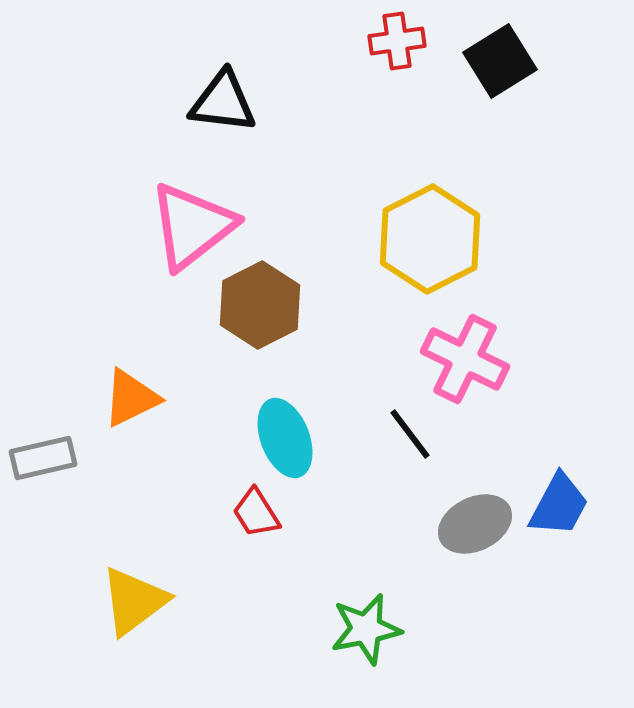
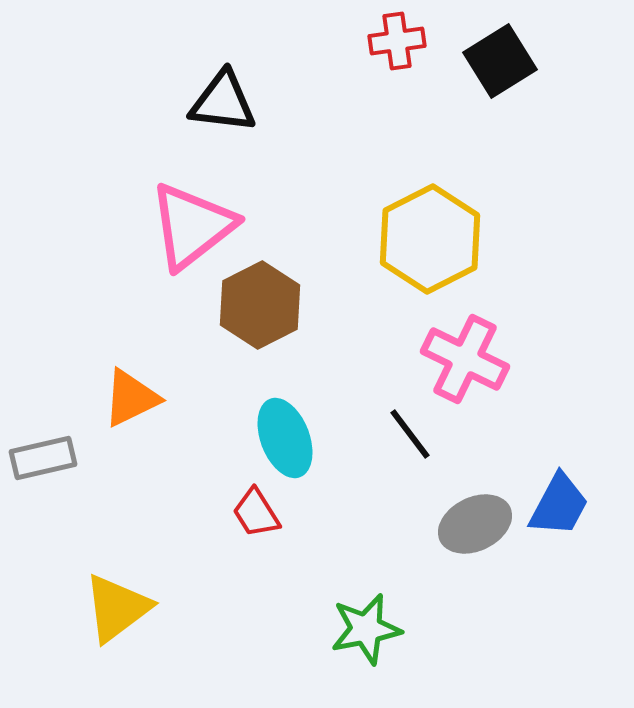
yellow triangle: moved 17 px left, 7 px down
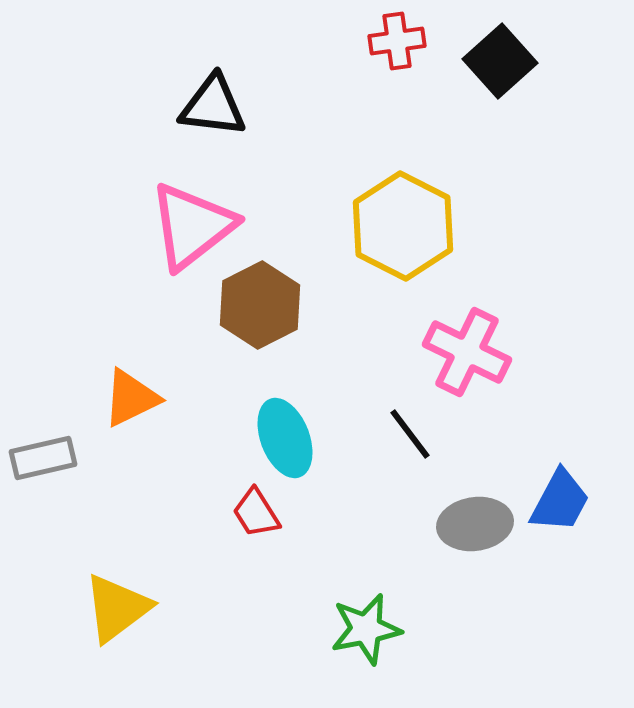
black square: rotated 10 degrees counterclockwise
black triangle: moved 10 px left, 4 px down
yellow hexagon: moved 27 px left, 13 px up; rotated 6 degrees counterclockwise
pink cross: moved 2 px right, 7 px up
blue trapezoid: moved 1 px right, 4 px up
gray ellipse: rotated 18 degrees clockwise
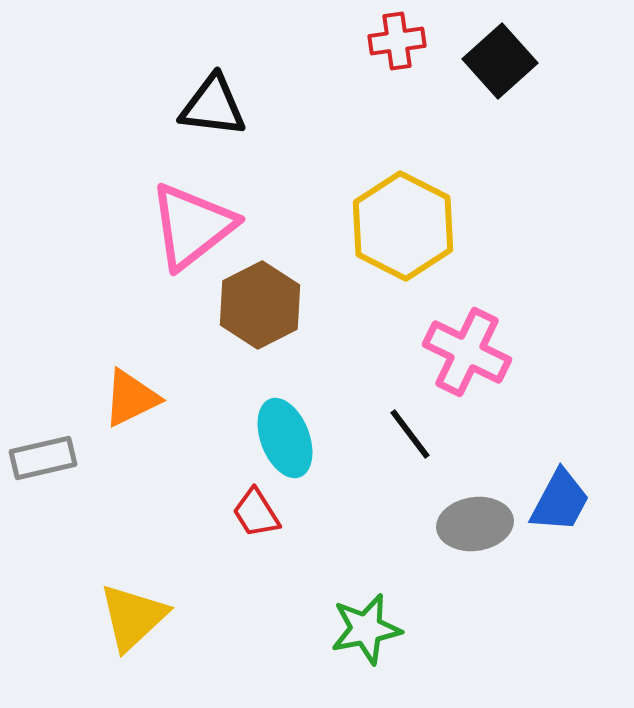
yellow triangle: moved 16 px right, 9 px down; rotated 6 degrees counterclockwise
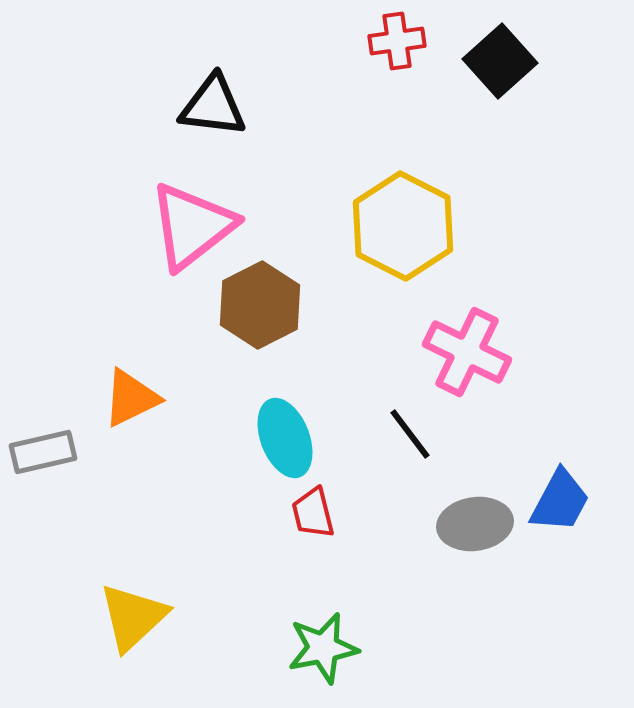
gray rectangle: moved 6 px up
red trapezoid: moved 57 px right; rotated 18 degrees clockwise
green star: moved 43 px left, 19 px down
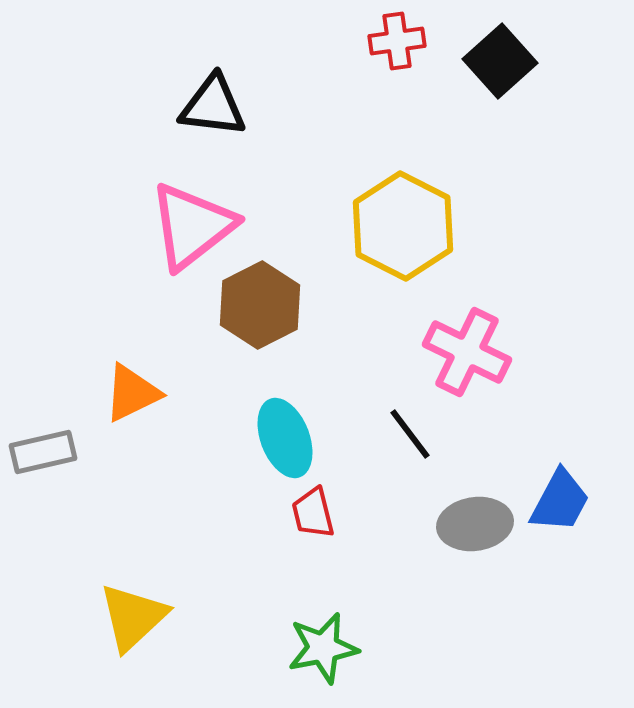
orange triangle: moved 1 px right, 5 px up
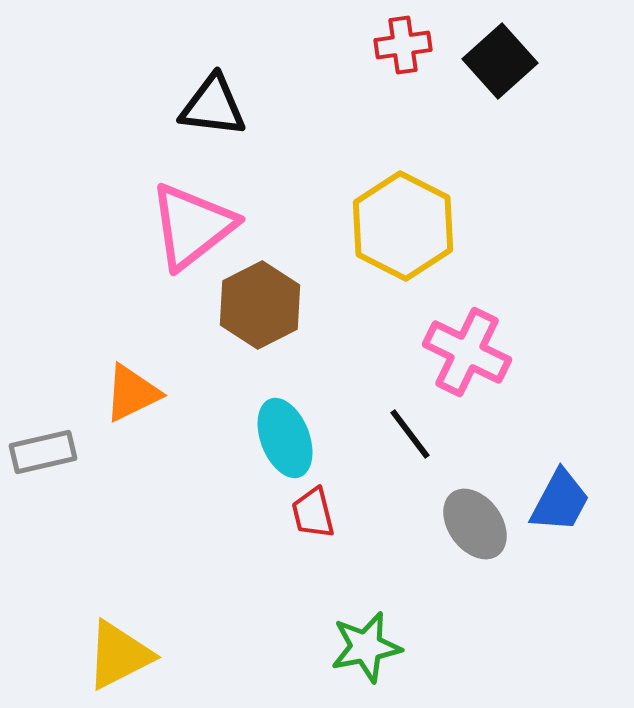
red cross: moved 6 px right, 4 px down
gray ellipse: rotated 62 degrees clockwise
yellow triangle: moved 14 px left, 38 px down; rotated 16 degrees clockwise
green star: moved 43 px right, 1 px up
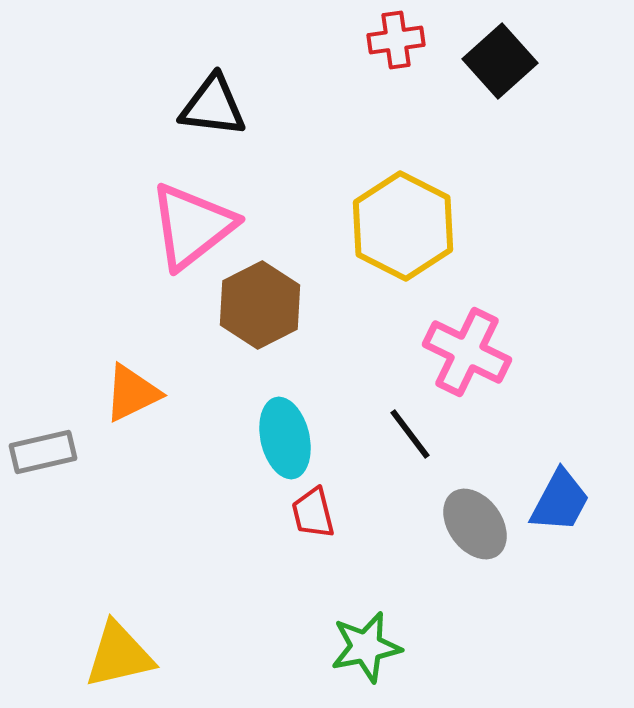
red cross: moved 7 px left, 5 px up
cyan ellipse: rotated 8 degrees clockwise
yellow triangle: rotated 14 degrees clockwise
